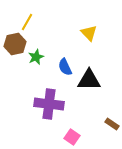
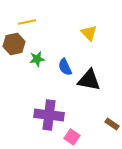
yellow line: rotated 48 degrees clockwise
brown hexagon: moved 1 px left
green star: moved 1 px right, 2 px down; rotated 14 degrees clockwise
black triangle: rotated 10 degrees clockwise
purple cross: moved 11 px down
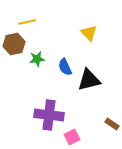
black triangle: rotated 25 degrees counterclockwise
pink square: rotated 28 degrees clockwise
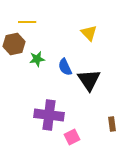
yellow line: rotated 12 degrees clockwise
black triangle: rotated 50 degrees counterclockwise
brown rectangle: rotated 48 degrees clockwise
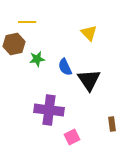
purple cross: moved 5 px up
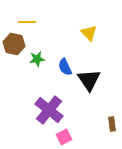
brown hexagon: rotated 25 degrees clockwise
purple cross: rotated 32 degrees clockwise
pink square: moved 8 px left
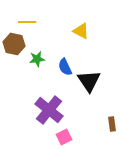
yellow triangle: moved 8 px left, 2 px up; rotated 18 degrees counterclockwise
black triangle: moved 1 px down
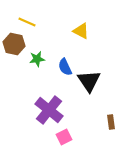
yellow line: rotated 24 degrees clockwise
brown rectangle: moved 1 px left, 2 px up
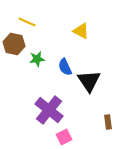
brown rectangle: moved 3 px left
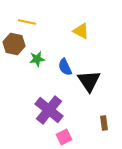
yellow line: rotated 12 degrees counterclockwise
brown rectangle: moved 4 px left, 1 px down
